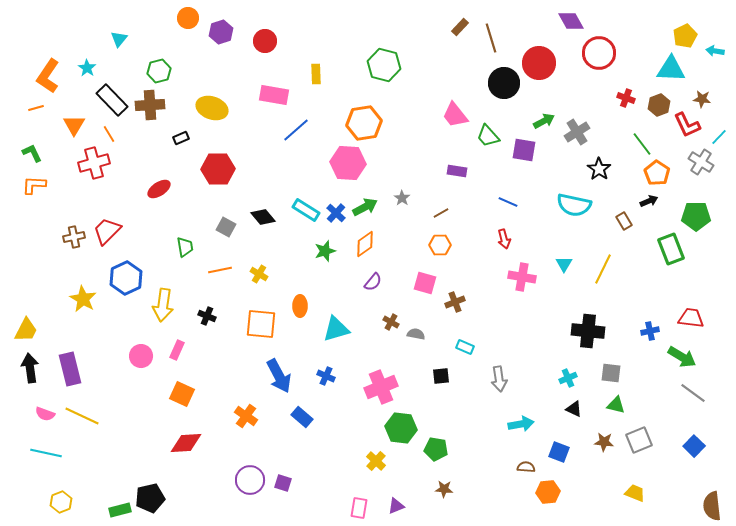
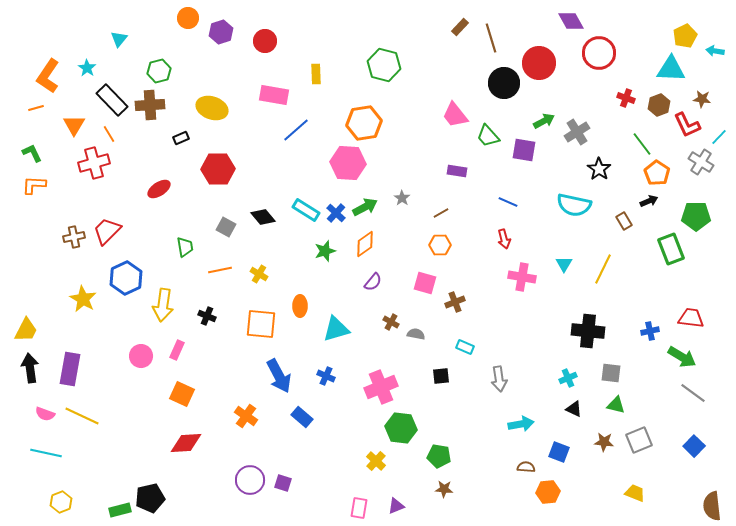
purple rectangle at (70, 369): rotated 24 degrees clockwise
green pentagon at (436, 449): moved 3 px right, 7 px down
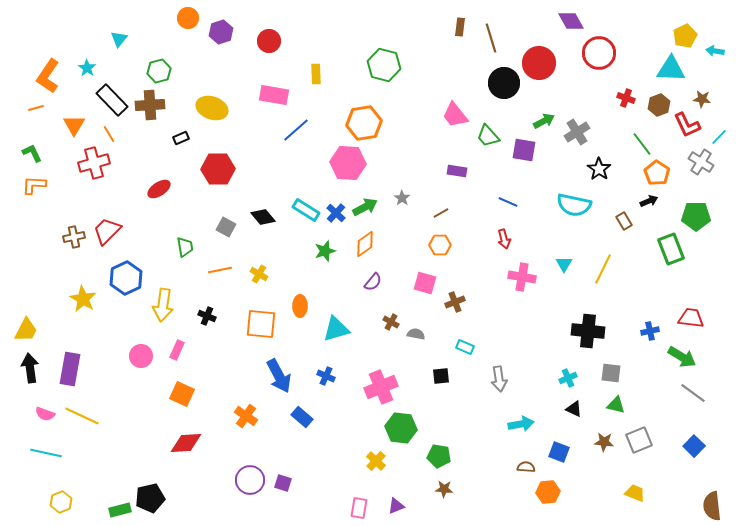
brown rectangle at (460, 27): rotated 36 degrees counterclockwise
red circle at (265, 41): moved 4 px right
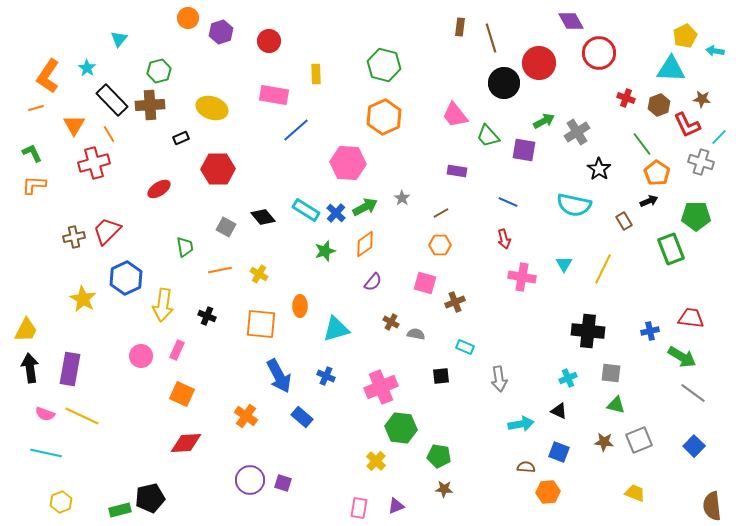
orange hexagon at (364, 123): moved 20 px right, 6 px up; rotated 16 degrees counterclockwise
gray cross at (701, 162): rotated 15 degrees counterclockwise
black triangle at (574, 409): moved 15 px left, 2 px down
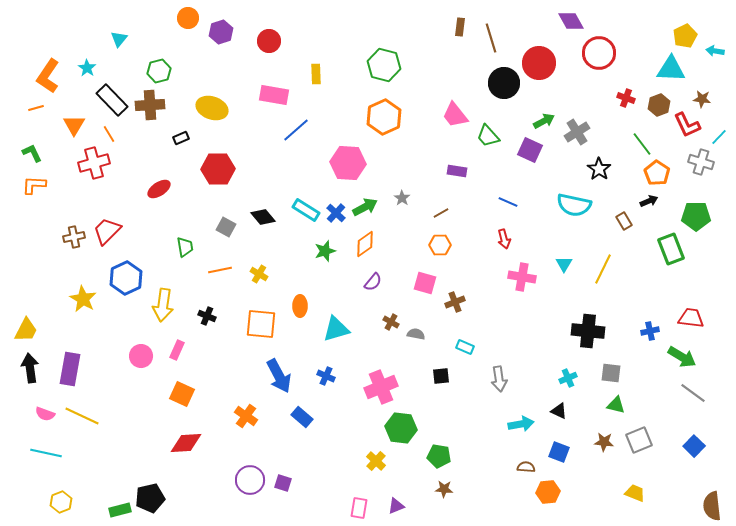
purple square at (524, 150): moved 6 px right; rotated 15 degrees clockwise
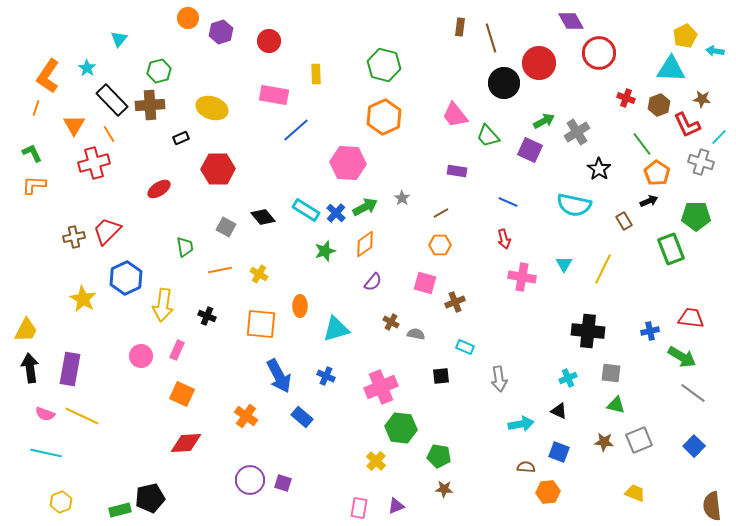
orange line at (36, 108): rotated 56 degrees counterclockwise
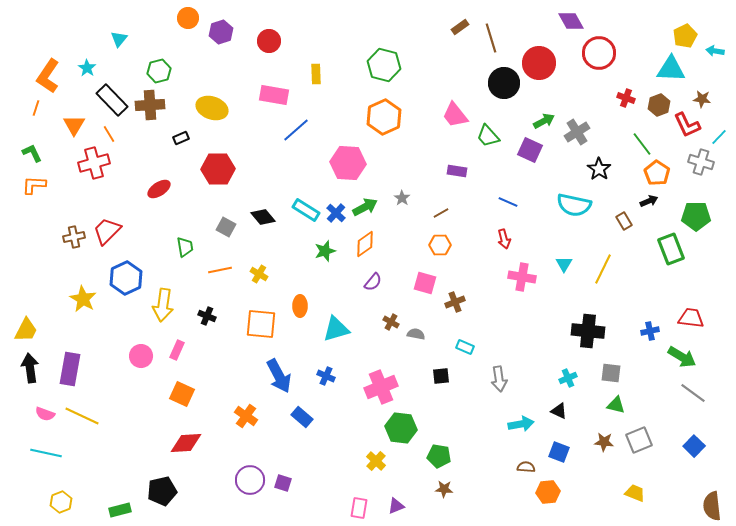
brown rectangle at (460, 27): rotated 48 degrees clockwise
black pentagon at (150, 498): moved 12 px right, 7 px up
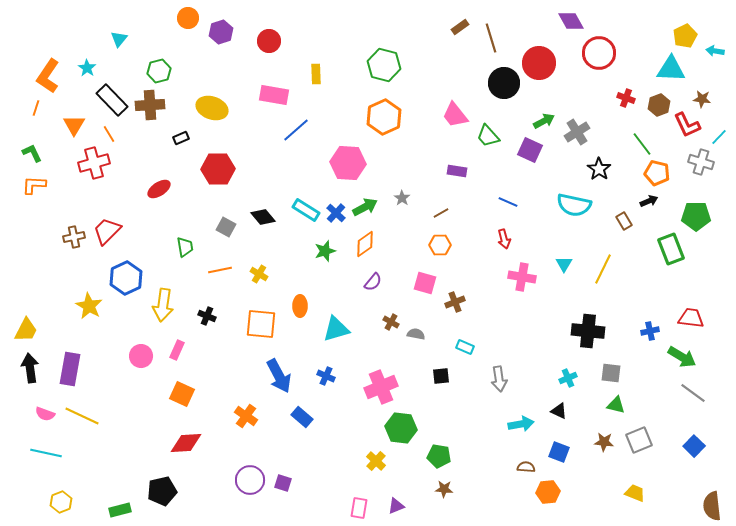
orange pentagon at (657, 173): rotated 20 degrees counterclockwise
yellow star at (83, 299): moved 6 px right, 7 px down
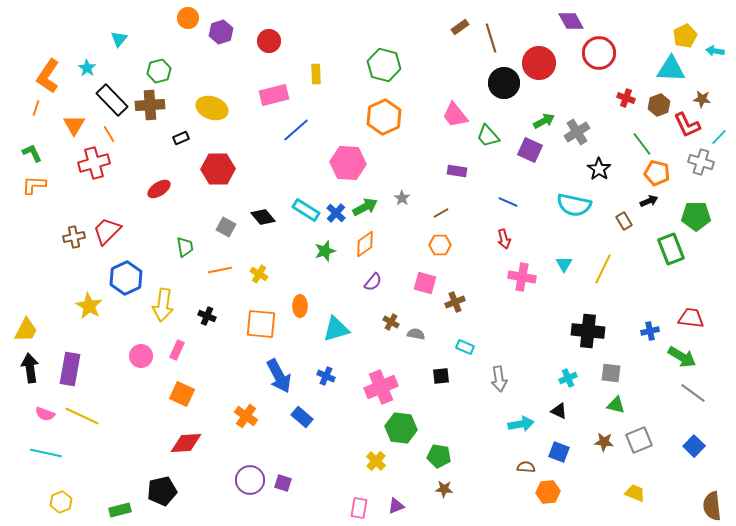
pink rectangle at (274, 95): rotated 24 degrees counterclockwise
